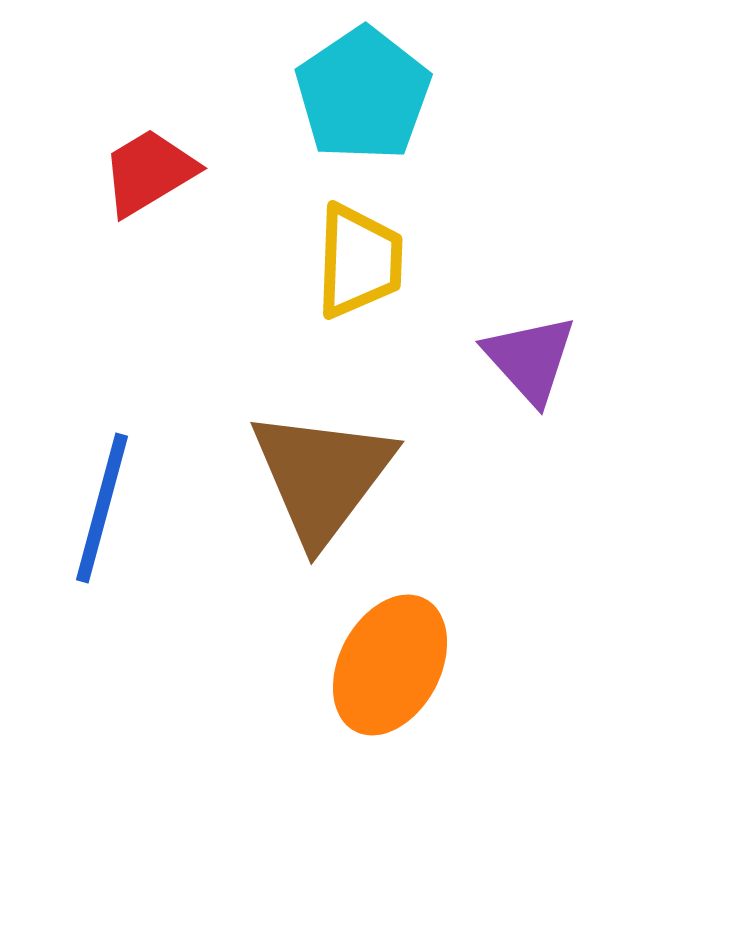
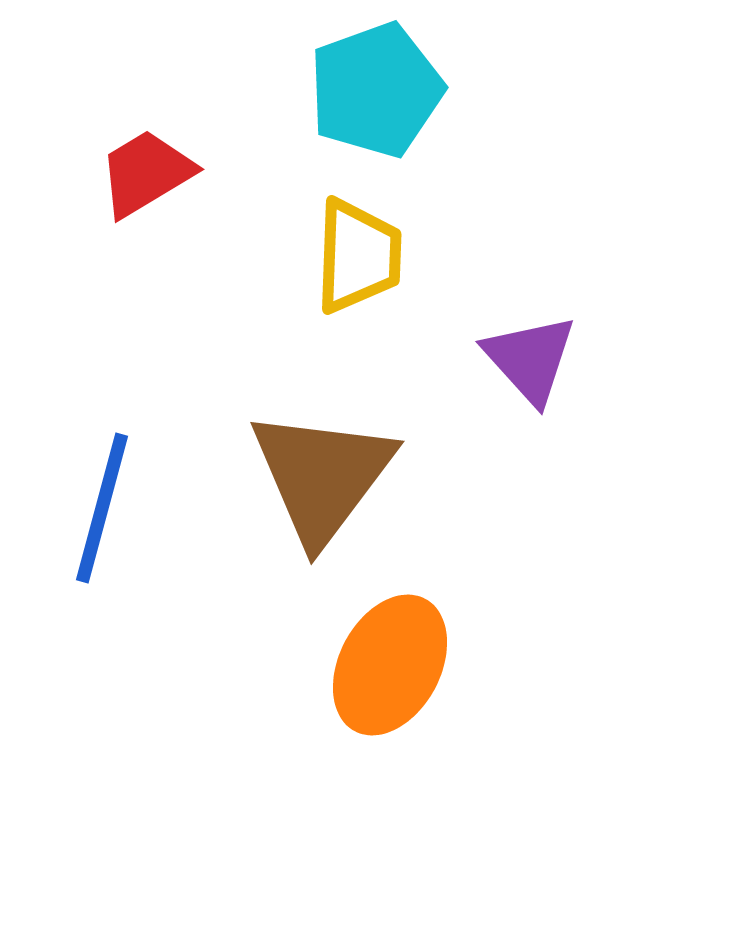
cyan pentagon: moved 13 px right, 4 px up; rotated 14 degrees clockwise
red trapezoid: moved 3 px left, 1 px down
yellow trapezoid: moved 1 px left, 5 px up
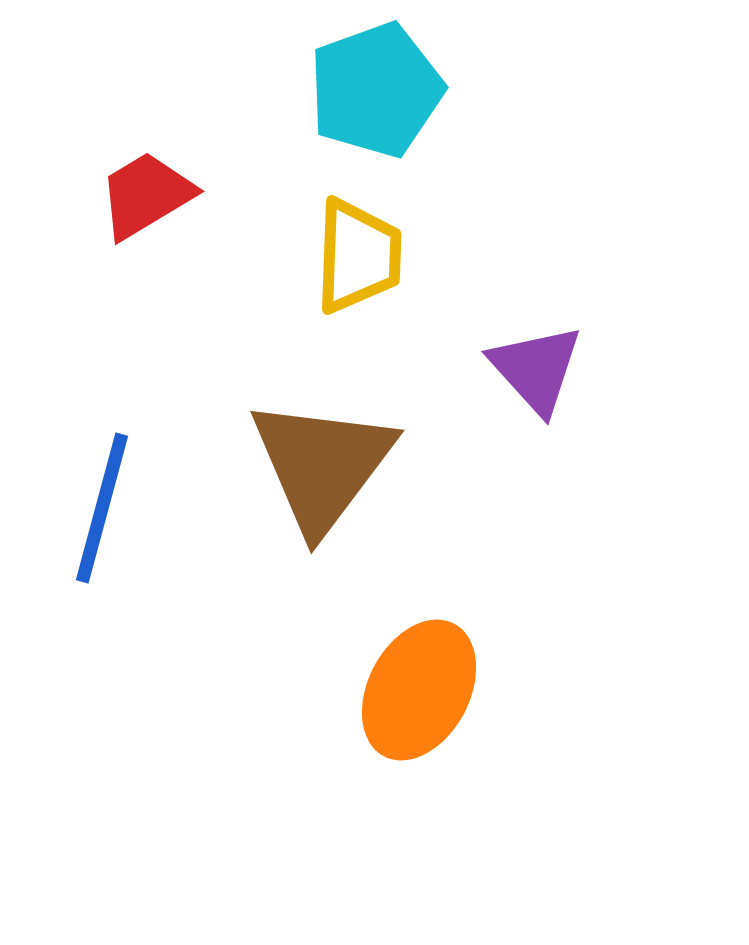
red trapezoid: moved 22 px down
purple triangle: moved 6 px right, 10 px down
brown triangle: moved 11 px up
orange ellipse: moved 29 px right, 25 px down
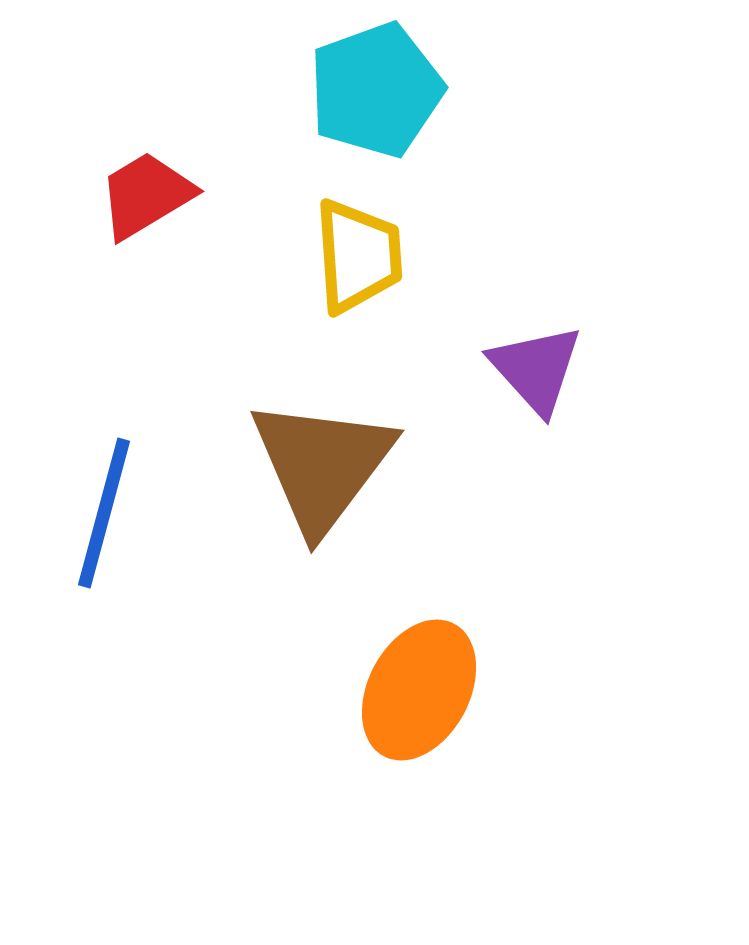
yellow trapezoid: rotated 6 degrees counterclockwise
blue line: moved 2 px right, 5 px down
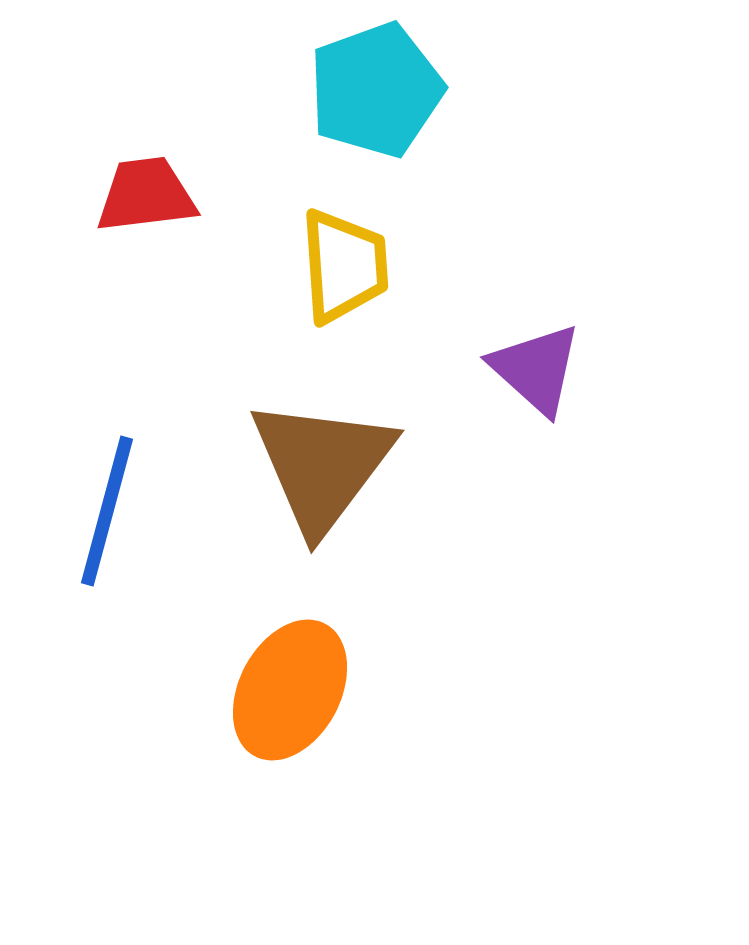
red trapezoid: rotated 24 degrees clockwise
yellow trapezoid: moved 14 px left, 10 px down
purple triangle: rotated 6 degrees counterclockwise
blue line: moved 3 px right, 2 px up
orange ellipse: moved 129 px left
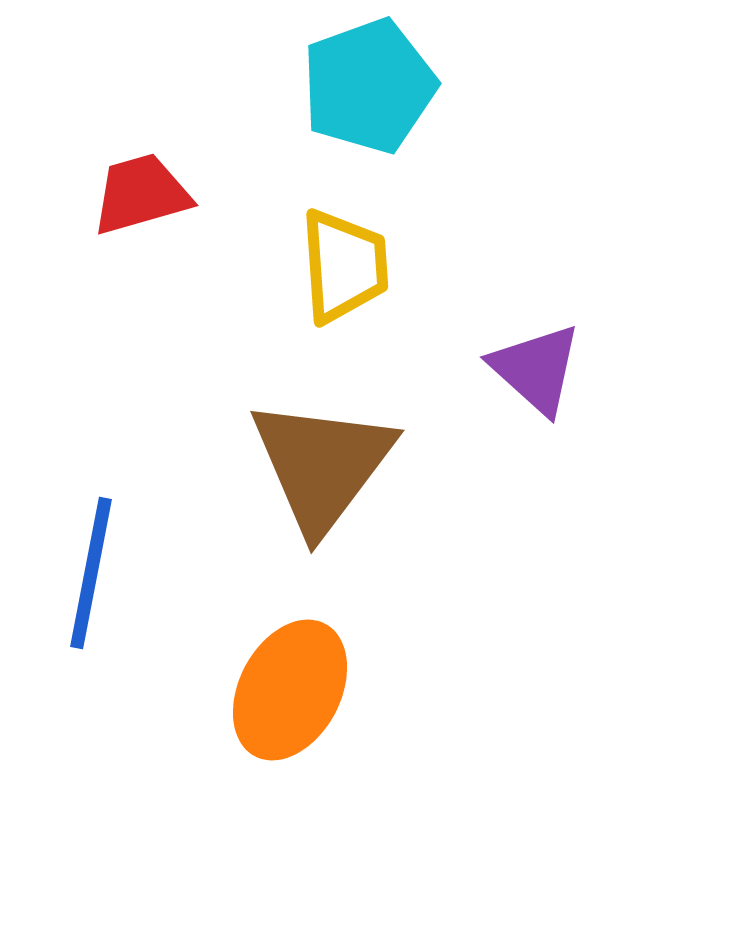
cyan pentagon: moved 7 px left, 4 px up
red trapezoid: moved 5 px left, 1 px up; rotated 9 degrees counterclockwise
blue line: moved 16 px left, 62 px down; rotated 4 degrees counterclockwise
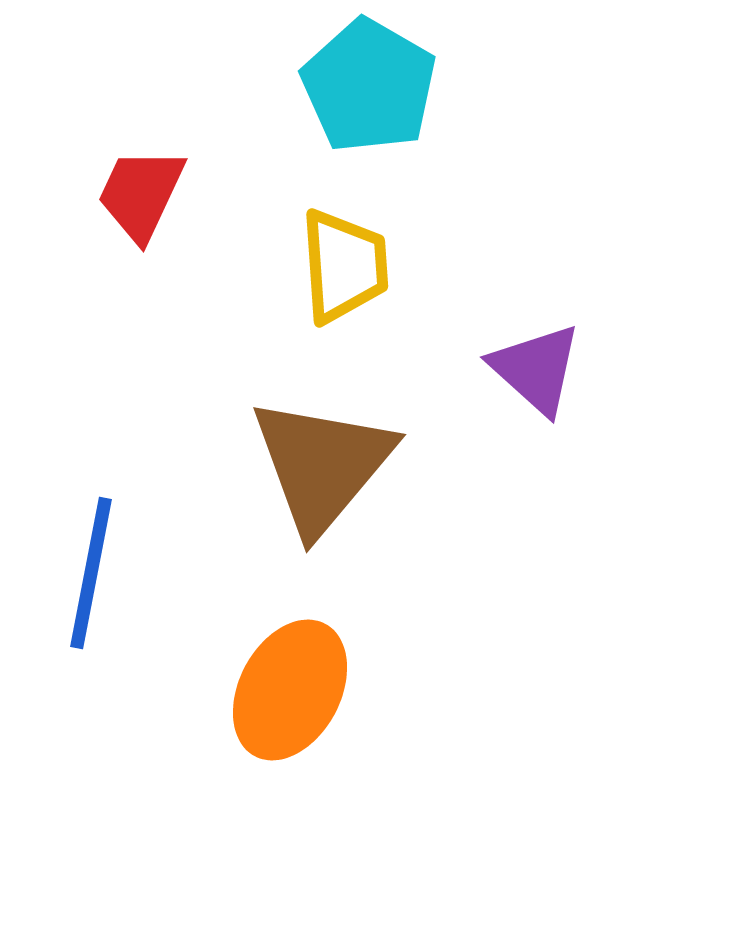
cyan pentagon: rotated 22 degrees counterclockwise
red trapezoid: rotated 49 degrees counterclockwise
brown triangle: rotated 3 degrees clockwise
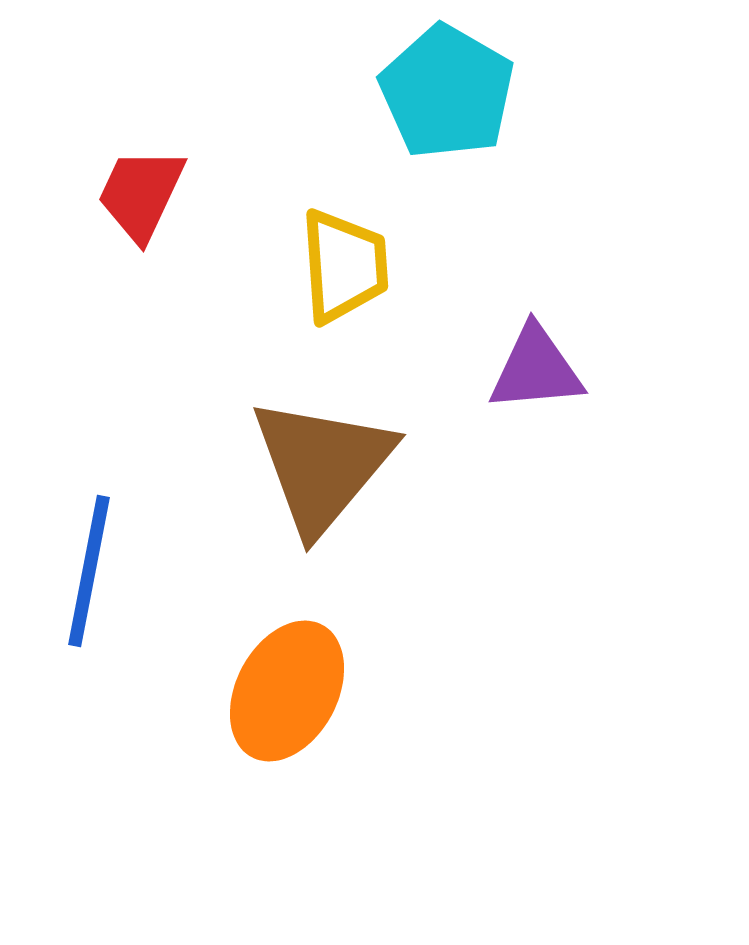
cyan pentagon: moved 78 px right, 6 px down
purple triangle: rotated 47 degrees counterclockwise
blue line: moved 2 px left, 2 px up
orange ellipse: moved 3 px left, 1 px down
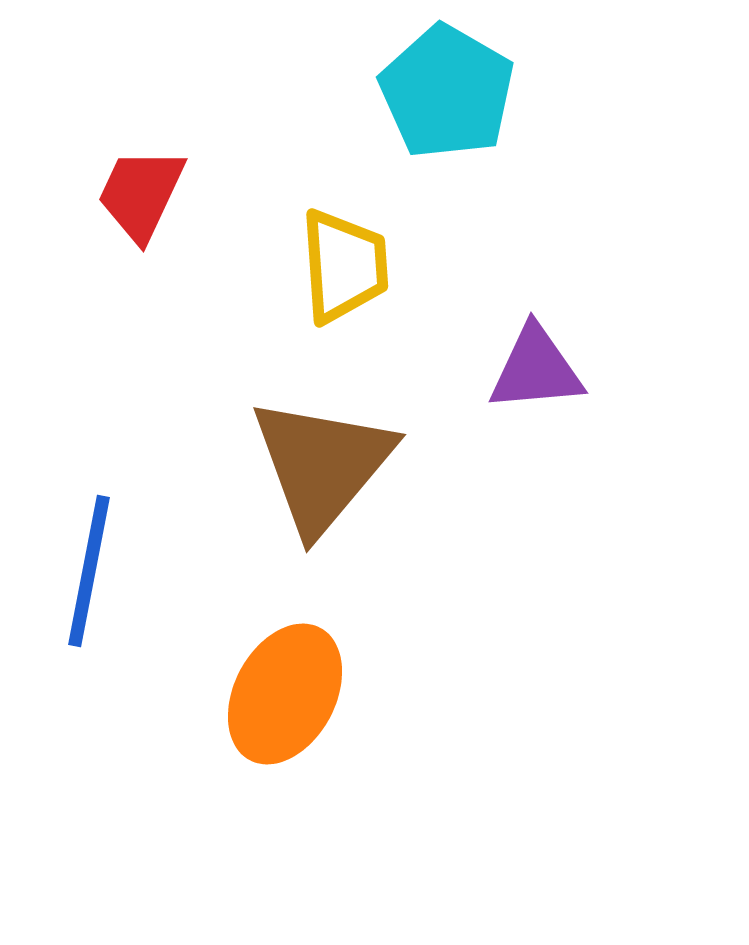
orange ellipse: moved 2 px left, 3 px down
